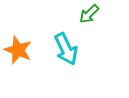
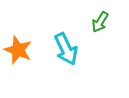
green arrow: moved 11 px right, 8 px down; rotated 15 degrees counterclockwise
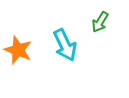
cyan arrow: moved 1 px left, 4 px up
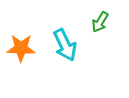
orange star: moved 3 px right, 2 px up; rotated 20 degrees counterclockwise
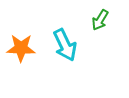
green arrow: moved 2 px up
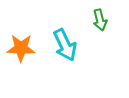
green arrow: rotated 45 degrees counterclockwise
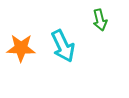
cyan arrow: moved 2 px left, 1 px down
